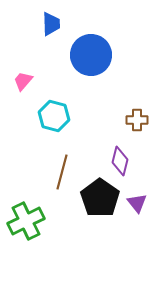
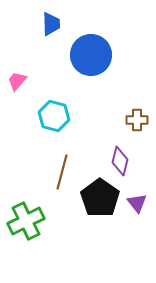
pink trapezoid: moved 6 px left
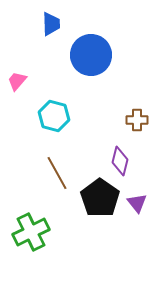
brown line: moved 5 px left, 1 px down; rotated 44 degrees counterclockwise
green cross: moved 5 px right, 11 px down
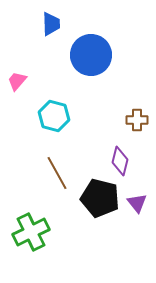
black pentagon: rotated 21 degrees counterclockwise
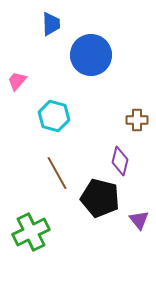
purple triangle: moved 2 px right, 17 px down
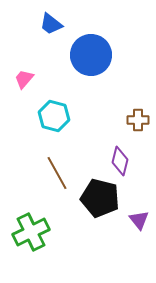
blue trapezoid: rotated 130 degrees clockwise
pink trapezoid: moved 7 px right, 2 px up
brown cross: moved 1 px right
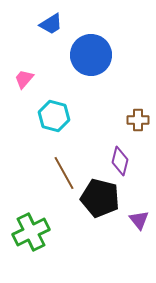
blue trapezoid: rotated 70 degrees counterclockwise
brown line: moved 7 px right
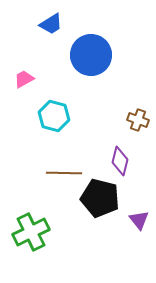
pink trapezoid: rotated 20 degrees clockwise
brown cross: rotated 20 degrees clockwise
brown line: rotated 60 degrees counterclockwise
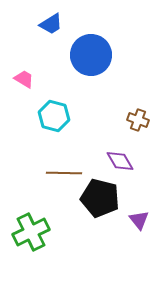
pink trapezoid: rotated 60 degrees clockwise
purple diamond: rotated 44 degrees counterclockwise
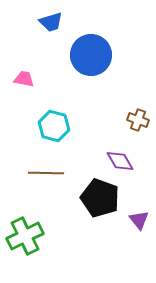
blue trapezoid: moved 2 px up; rotated 15 degrees clockwise
pink trapezoid: rotated 20 degrees counterclockwise
cyan hexagon: moved 10 px down
brown line: moved 18 px left
black pentagon: rotated 6 degrees clockwise
green cross: moved 6 px left, 4 px down
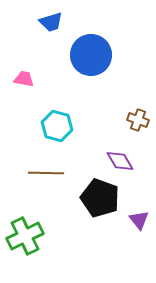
cyan hexagon: moved 3 px right
